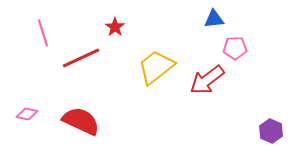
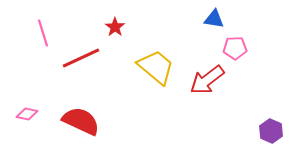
blue triangle: rotated 15 degrees clockwise
yellow trapezoid: rotated 78 degrees clockwise
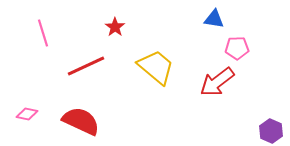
pink pentagon: moved 2 px right
red line: moved 5 px right, 8 px down
red arrow: moved 10 px right, 2 px down
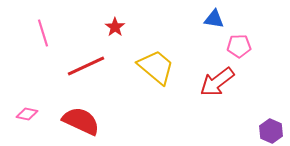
pink pentagon: moved 2 px right, 2 px up
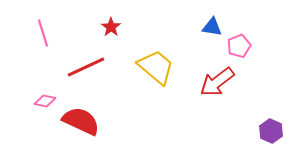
blue triangle: moved 2 px left, 8 px down
red star: moved 4 px left
pink pentagon: rotated 20 degrees counterclockwise
red line: moved 1 px down
pink diamond: moved 18 px right, 13 px up
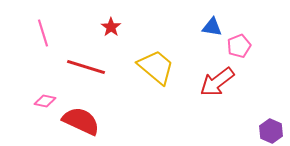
red line: rotated 42 degrees clockwise
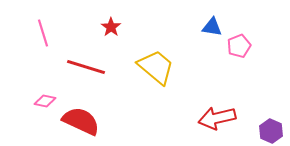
red arrow: moved 36 px down; rotated 24 degrees clockwise
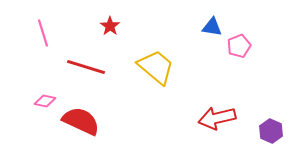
red star: moved 1 px left, 1 px up
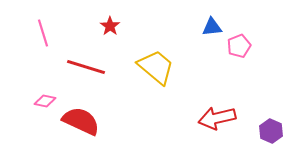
blue triangle: rotated 15 degrees counterclockwise
